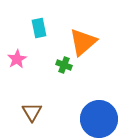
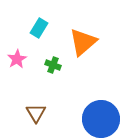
cyan rectangle: rotated 42 degrees clockwise
green cross: moved 11 px left
brown triangle: moved 4 px right, 1 px down
blue circle: moved 2 px right
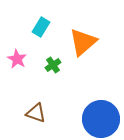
cyan rectangle: moved 2 px right, 1 px up
pink star: rotated 12 degrees counterclockwise
green cross: rotated 35 degrees clockwise
brown triangle: rotated 40 degrees counterclockwise
